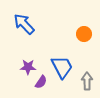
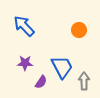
blue arrow: moved 2 px down
orange circle: moved 5 px left, 4 px up
purple star: moved 3 px left, 4 px up
gray arrow: moved 3 px left
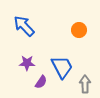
purple star: moved 2 px right
gray arrow: moved 1 px right, 3 px down
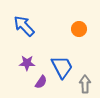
orange circle: moved 1 px up
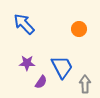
blue arrow: moved 2 px up
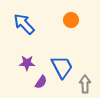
orange circle: moved 8 px left, 9 px up
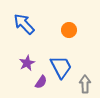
orange circle: moved 2 px left, 10 px down
purple star: rotated 28 degrees counterclockwise
blue trapezoid: moved 1 px left
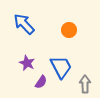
purple star: rotated 21 degrees counterclockwise
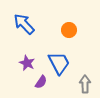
blue trapezoid: moved 2 px left, 4 px up
